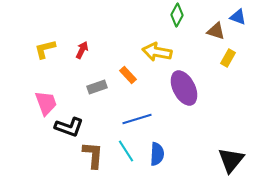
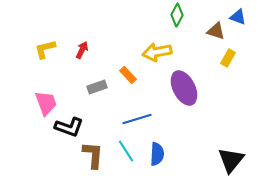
yellow arrow: rotated 20 degrees counterclockwise
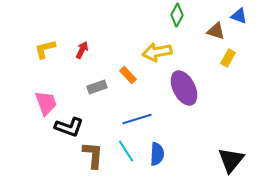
blue triangle: moved 1 px right, 1 px up
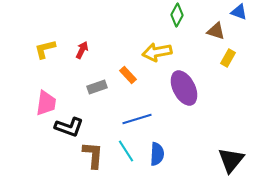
blue triangle: moved 4 px up
pink trapezoid: rotated 28 degrees clockwise
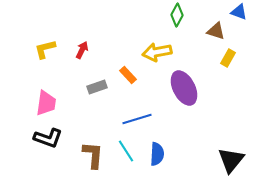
black L-shape: moved 21 px left, 11 px down
